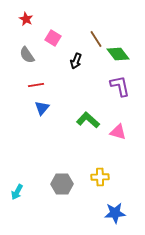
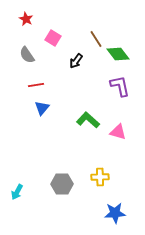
black arrow: rotated 14 degrees clockwise
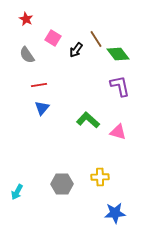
black arrow: moved 11 px up
red line: moved 3 px right
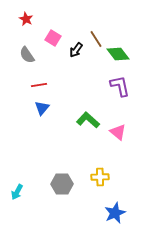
pink triangle: rotated 24 degrees clockwise
blue star: rotated 20 degrees counterclockwise
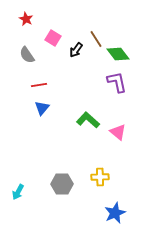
purple L-shape: moved 3 px left, 4 px up
cyan arrow: moved 1 px right
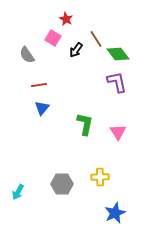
red star: moved 40 px right
green L-shape: moved 3 px left, 4 px down; rotated 60 degrees clockwise
pink triangle: rotated 18 degrees clockwise
